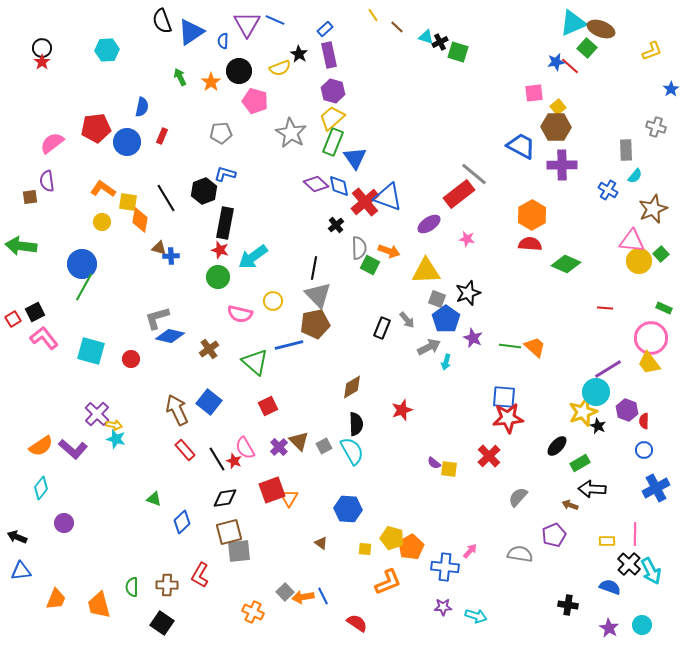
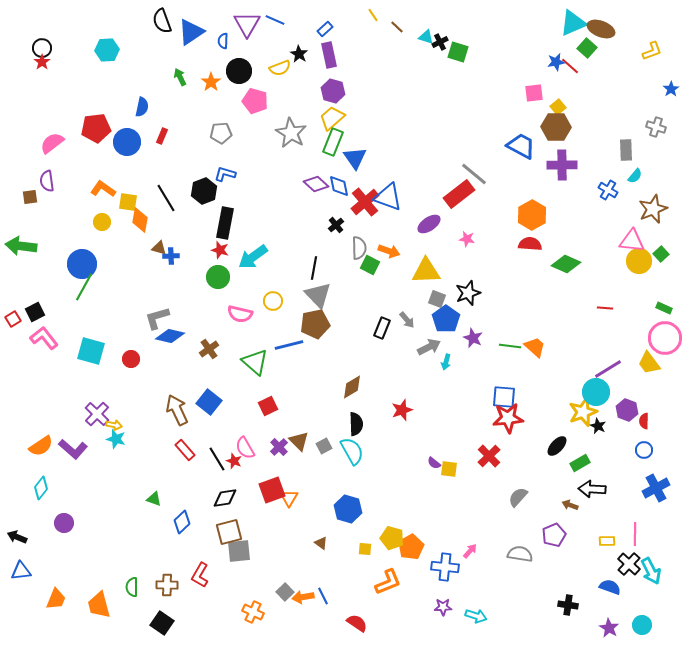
pink circle at (651, 338): moved 14 px right
blue hexagon at (348, 509): rotated 12 degrees clockwise
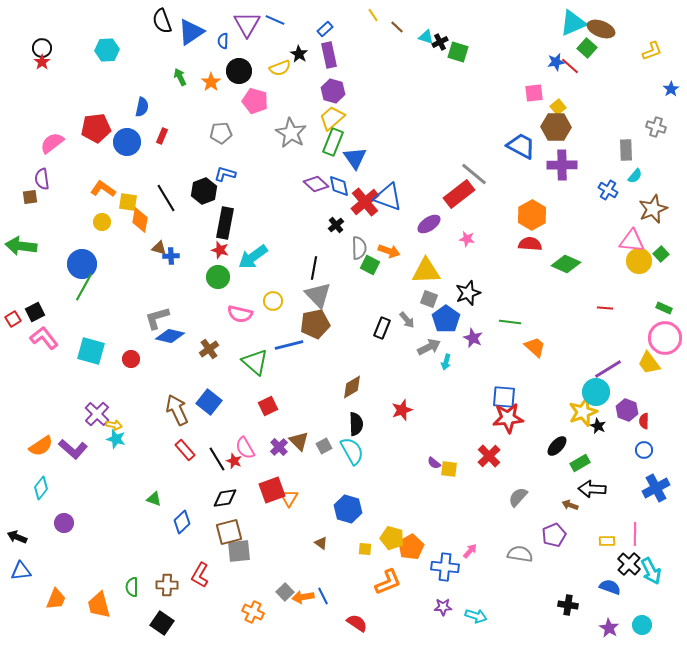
purple semicircle at (47, 181): moved 5 px left, 2 px up
gray square at (437, 299): moved 8 px left
green line at (510, 346): moved 24 px up
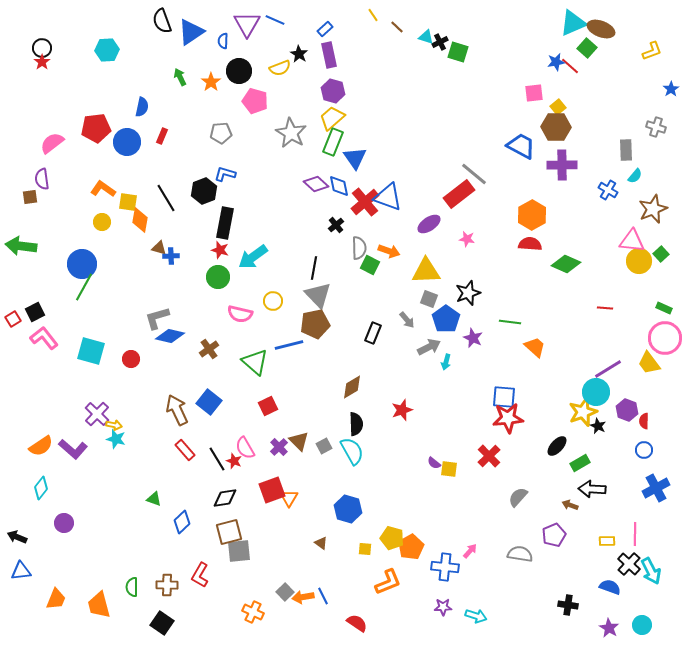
black rectangle at (382, 328): moved 9 px left, 5 px down
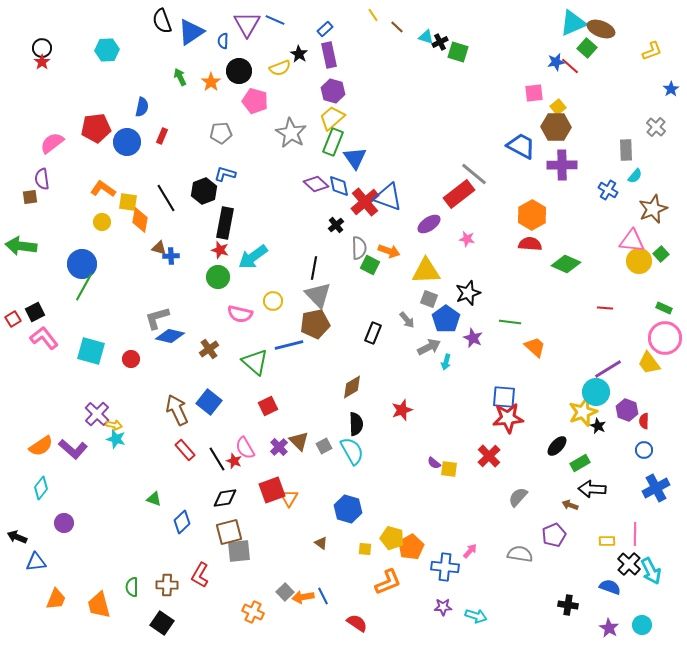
gray cross at (656, 127): rotated 24 degrees clockwise
blue triangle at (21, 571): moved 15 px right, 9 px up
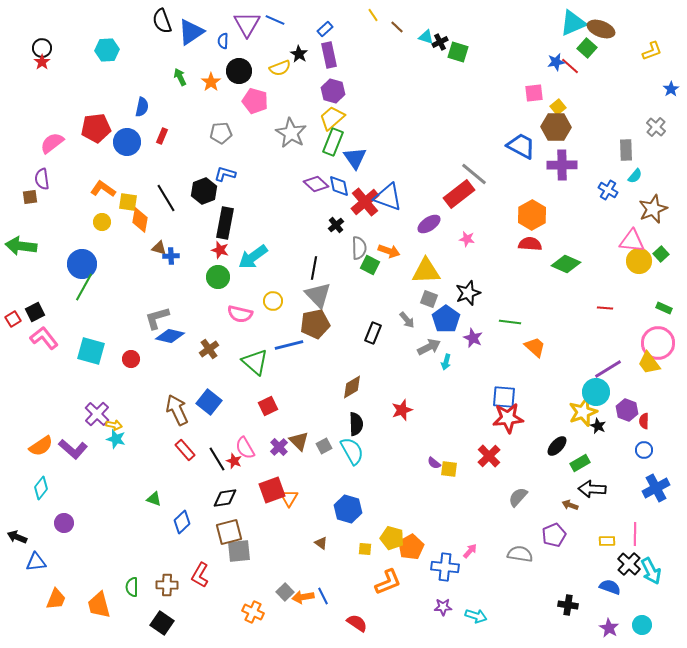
pink circle at (665, 338): moved 7 px left, 5 px down
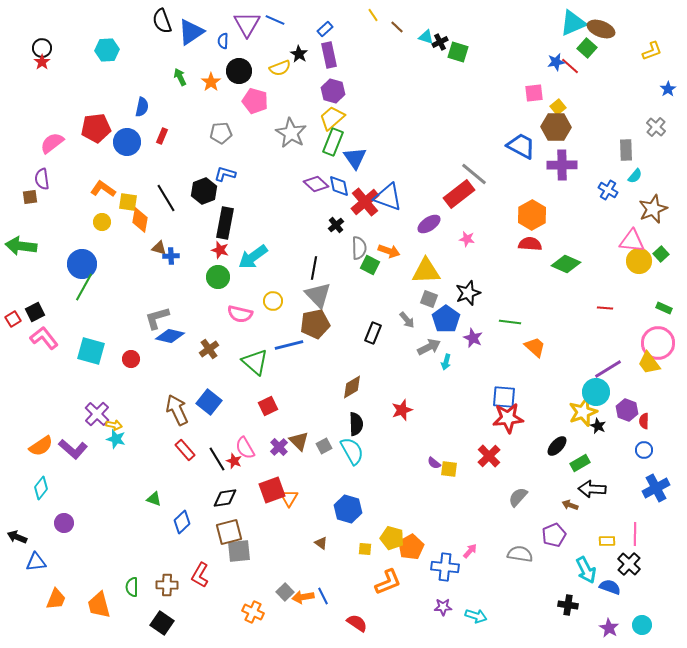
blue star at (671, 89): moved 3 px left
cyan arrow at (651, 571): moved 65 px left, 1 px up
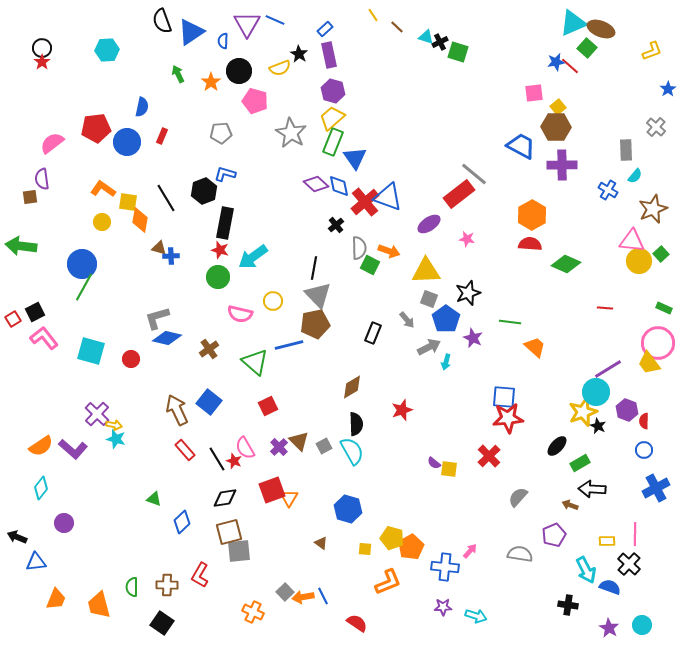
green arrow at (180, 77): moved 2 px left, 3 px up
blue diamond at (170, 336): moved 3 px left, 2 px down
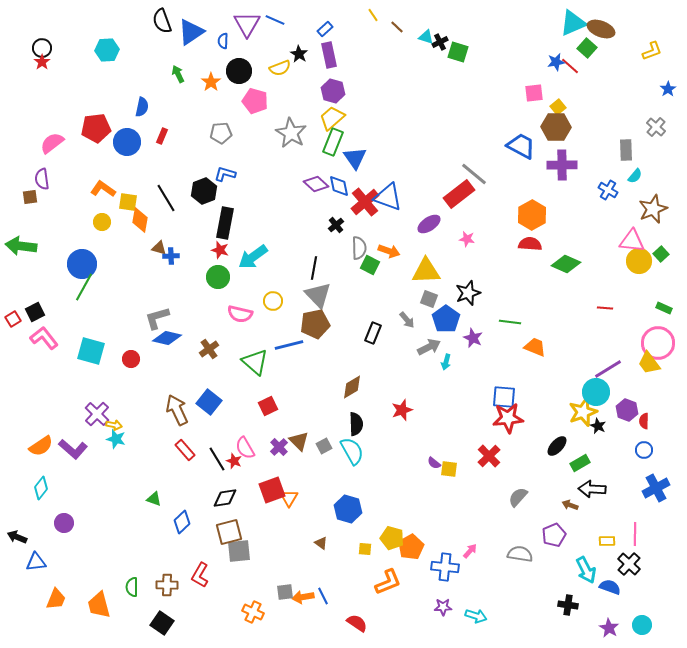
orange trapezoid at (535, 347): rotated 20 degrees counterclockwise
gray square at (285, 592): rotated 36 degrees clockwise
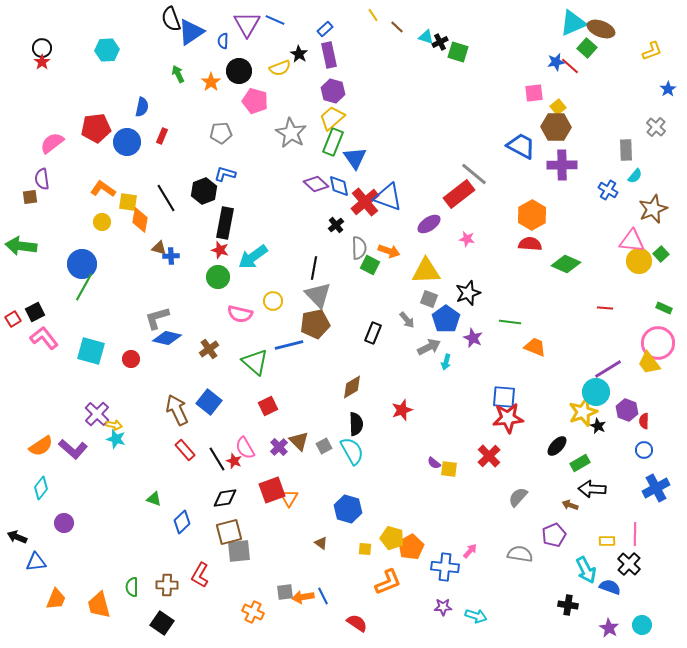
black semicircle at (162, 21): moved 9 px right, 2 px up
